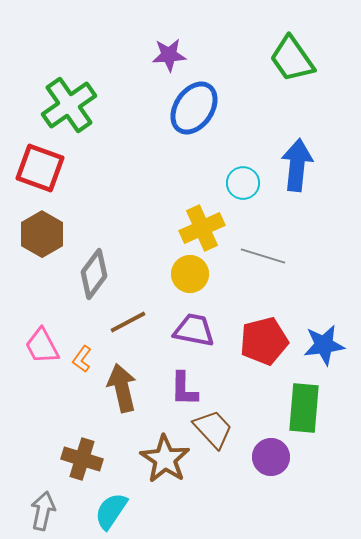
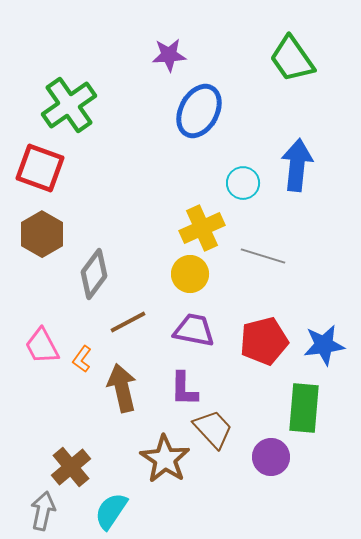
blue ellipse: moved 5 px right, 3 px down; rotated 6 degrees counterclockwise
brown cross: moved 11 px left, 8 px down; rotated 33 degrees clockwise
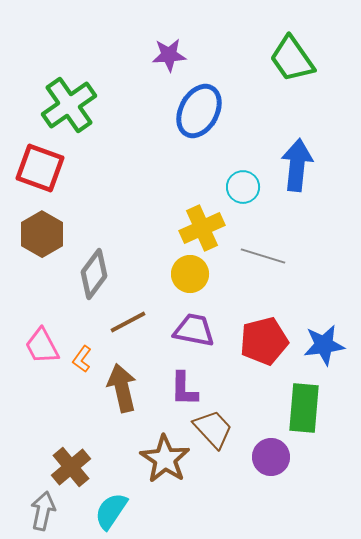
cyan circle: moved 4 px down
